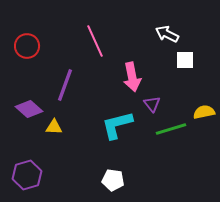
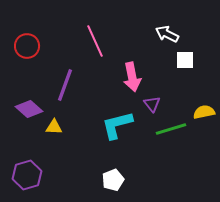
white pentagon: rotated 30 degrees counterclockwise
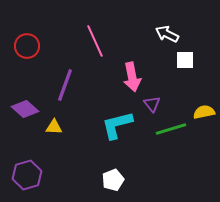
purple diamond: moved 4 px left
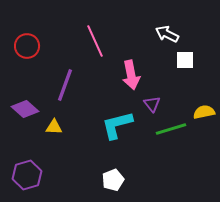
pink arrow: moved 1 px left, 2 px up
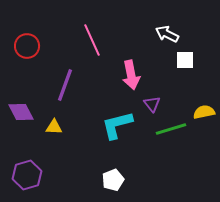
pink line: moved 3 px left, 1 px up
purple diamond: moved 4 px left, 3 px down; rotated 20 degrees clockwise
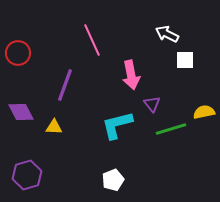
red circle: moved 9 px left, 7 px down
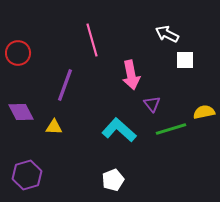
pink line: rotated 8 degrees clockwise
cyan L-shape: moved 2 px right, 5 px down; rotated 56 degrees clockwise
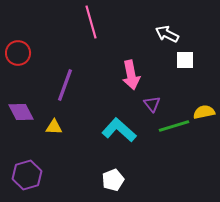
pink line: moved 1 px left, 18 px up
green line: moved 3 px right, 3 px up
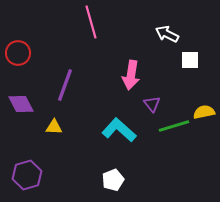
white square: moved 5 px right
pink arrow: rotated 20 degrees clockwise
purple diamond: moved 8 px up
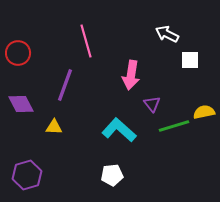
pink line: moved 5 px left, 19 px down
white pentagon: moved 1 px left, 5 px up; rotated 15 degrees clockwise
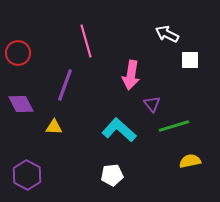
yellow semicircle: moved 14 px left, 49 px down
purple hexagon: rotated 16 degrees counterclockwise
